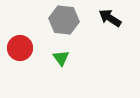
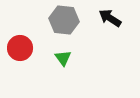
green triangle: moved 2 px right
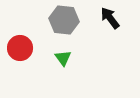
black arrow: rotated 20 degrees clockwise
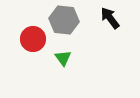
red circle: moved 13 px right, 9 px up
